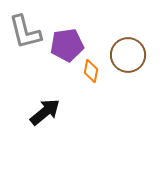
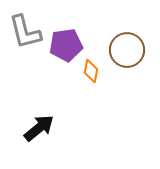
purple pentagon: moved 1 px left
brown circle: moved 1 px left, 5 px up
black arrow: moved 6 px left, 16 px down
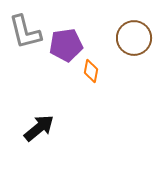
brown circle: moved 7 px right, 12 px up
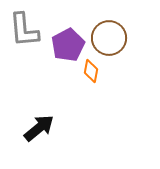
gray L-shape: moved 1 px left, 2 px up; rotated 9 degrees clockwise
brown circle: moved 25 px left
purple pentagon: moved 2 px right; rotated 20 degrees counterclockwise
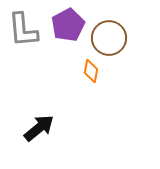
gray L-shape: moved 1 px left
purple pentagon: moved 20 px up
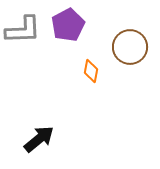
gray L-shape: rotated 87 degrees counterclockwise
brown circle: moved 21 px right, 9 px down
black arrow: moved 11 px down
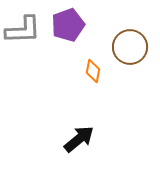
purple pentagon: rotated 8 degrees clockwise
orange diamond: moved 2 px right
black arrow: moved 40 px right
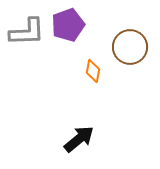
gray L-shape: moved 4 px right, 2 px down
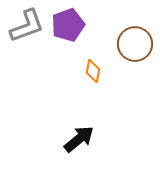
gray L-shape: moved 6 px up; rotated 18 degrees counterclockwise
brown circle: moved 5 px right, 3 px up
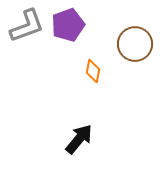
black arrow: rotated 12 degrees counterclockwise
